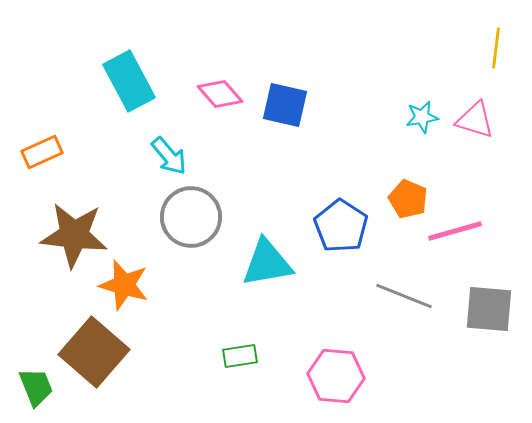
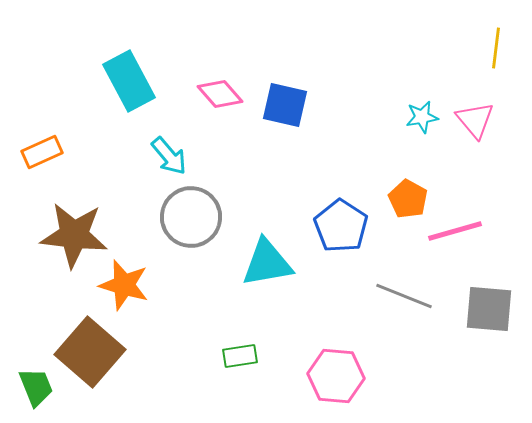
pink triangle: rotated 33 degrees clockwise
orange pentagon: rotated 6 degrees clockwise
brown square: moved 4 px left
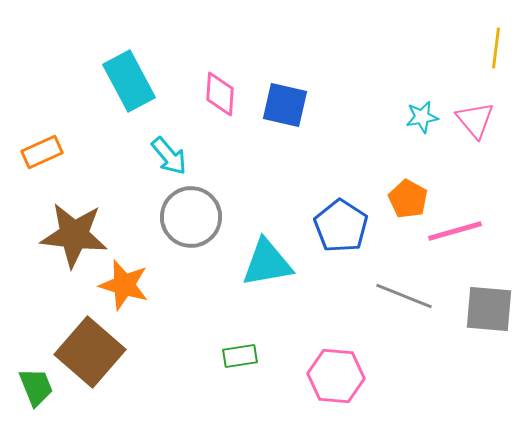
pink diamond: rotated 45 degrees clockwise
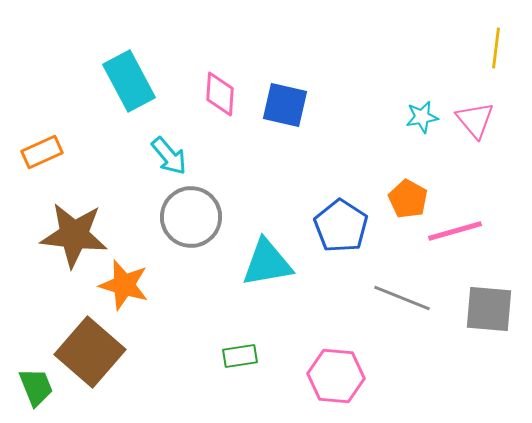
gray line: moved 2 px left, 2 px down
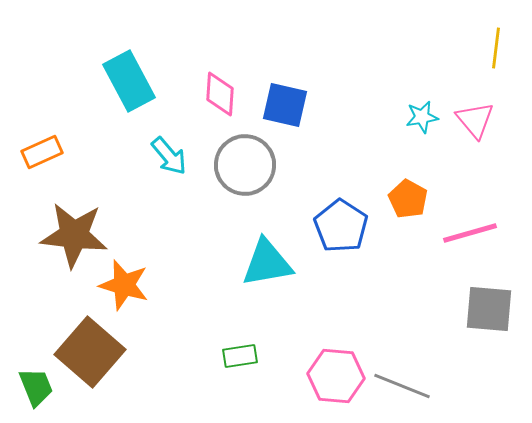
gray circle: moved 54 px right, 52 px up
pink line: moved 15 px right, 2 px down
gray line: moved 88 px down
